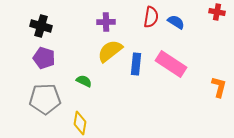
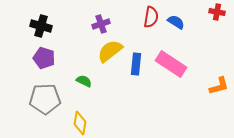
purple cross: moved 5 px left, 2 px down; rotated 18 degrees counterclockwise
orange L-shape: moved 1 px up; rotated 60 degrees clockwise
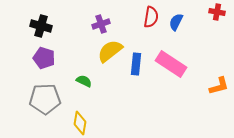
blue semicircle: rotated 96 degrees counterclockwise
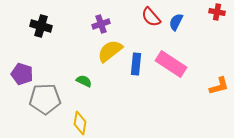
red semicircle: rotated 130 degrees clockwise
purple pentagon: moved 22 px left, 16 px down
